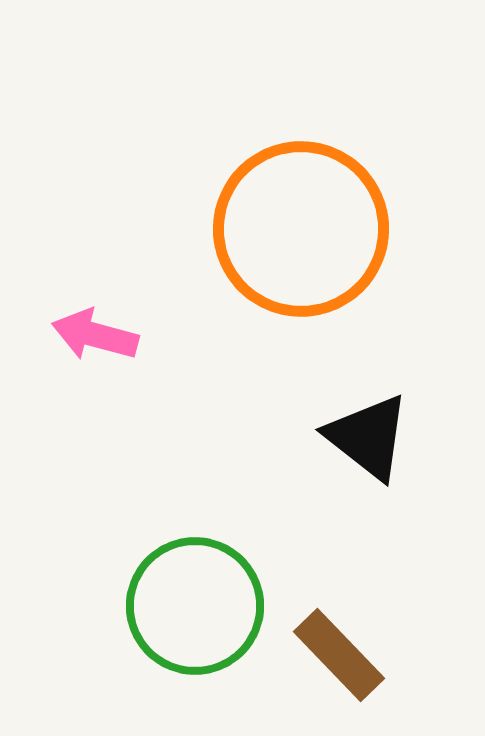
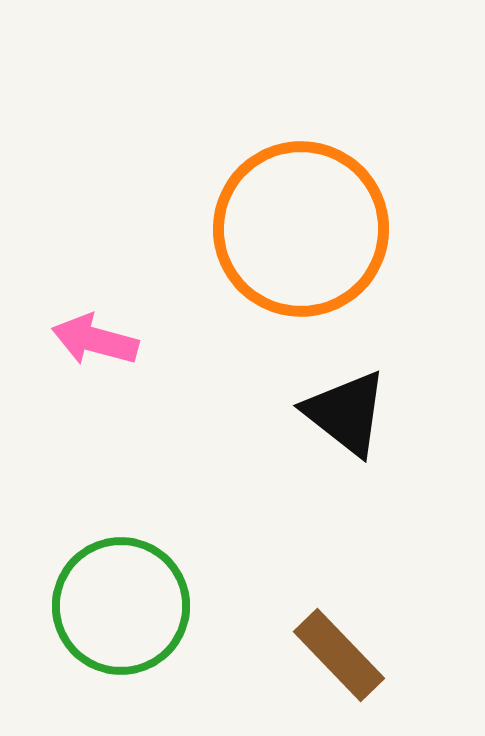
pink arrow: moved 5 px down
black triangle: moved 22 px left, 24 px up
green circle: moved 74 px left
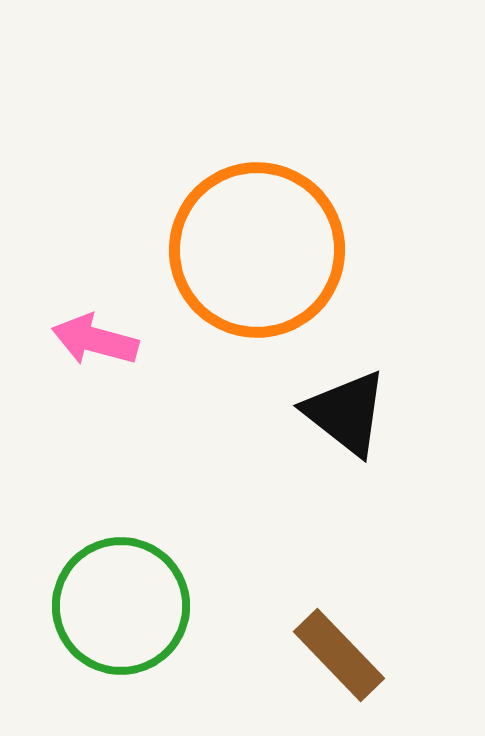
orange circle: moved 44 px left, 21 px down
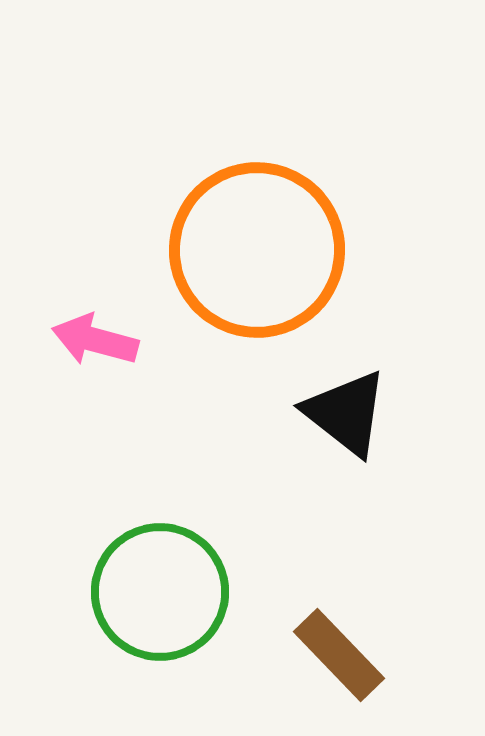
green circle: moved 39 px right, 14 px up
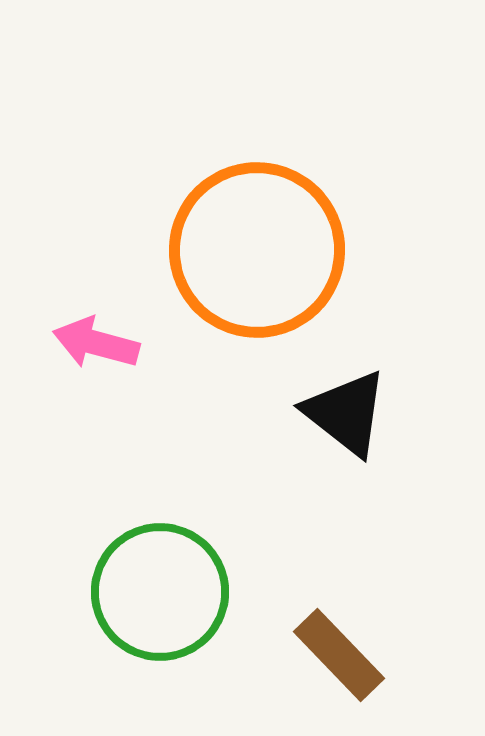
pink arrow: moved 1 px right, 3 px down
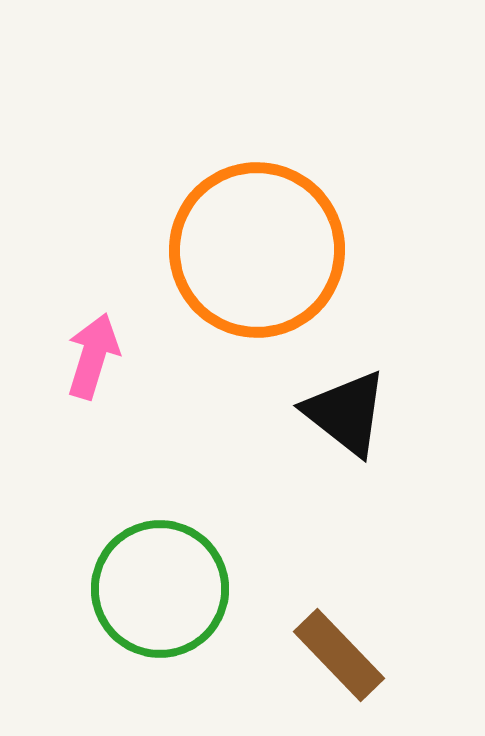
pink arrow: moved 3 px left, 13 px down; rotated 92 degrees clockwise
green circle: moved 3 px up
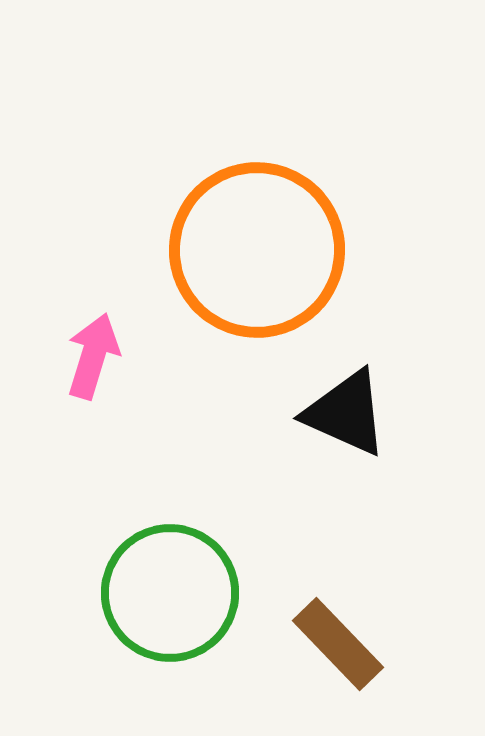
black triangle: rotated 14 degrees counterclockwise
green circle: moved 10 px right, 4 px down
brown rectangle: moved 1 px left, 11 px up
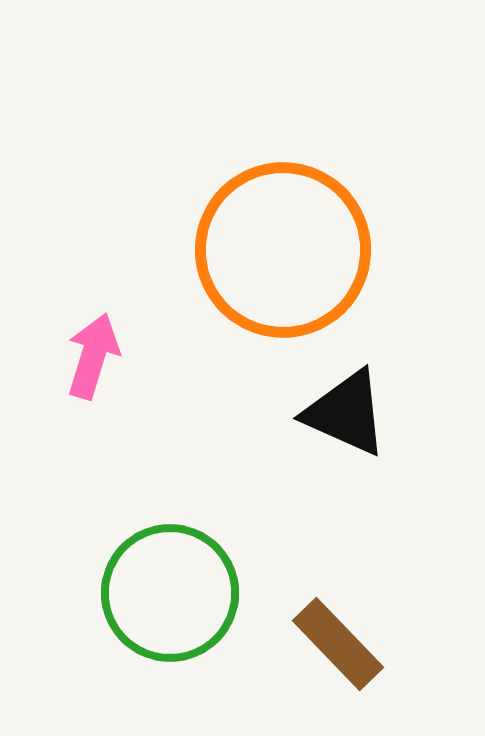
orange circle: moved 26 px right
